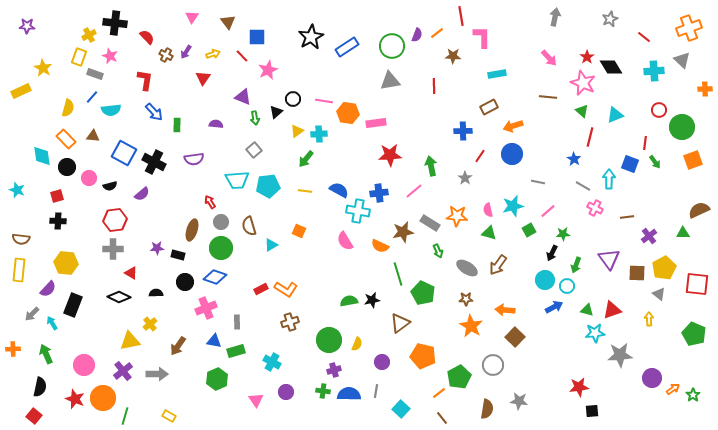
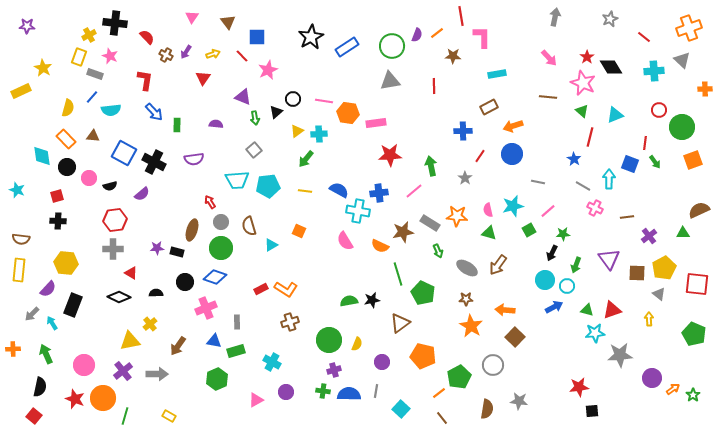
black rectangle at (178, 255): moved 1 px left, 3 px up
pink triangle at (256, 400): rotated 35 degrees clockwise
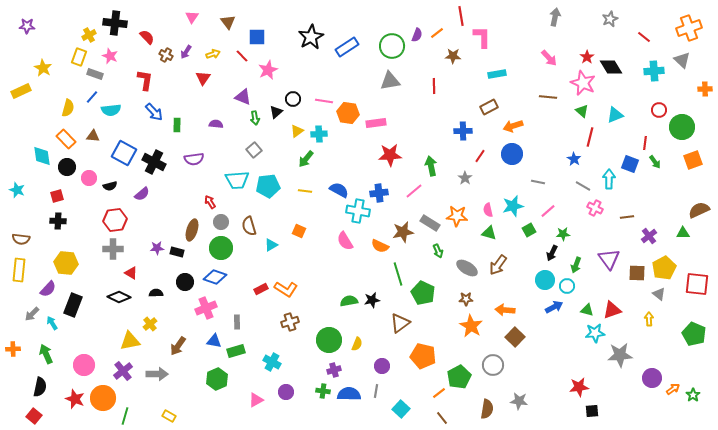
purple circle at (382, 362): moved 4 px down
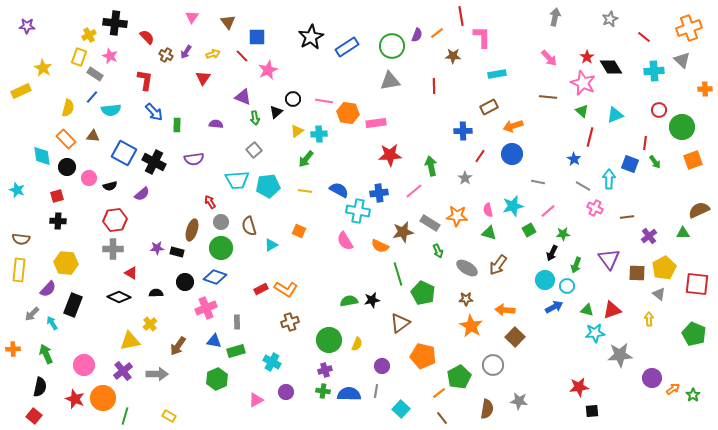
gray rectangle at (95, 74): rotated 14 degrees clockwise
purple cross at (334, 370): moved 9 px left
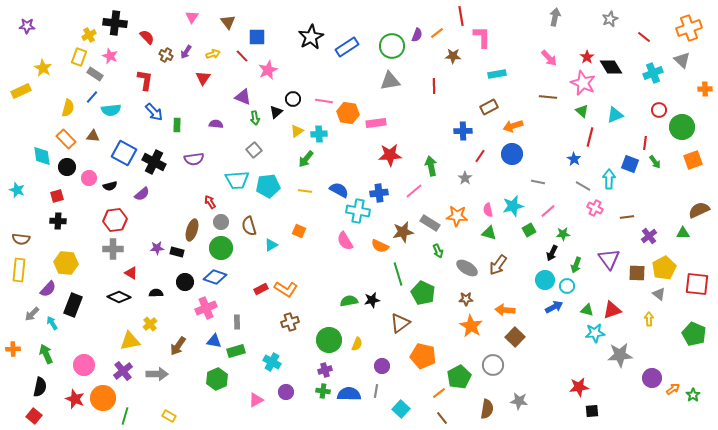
cyan cross at (654, 71): moved 1 px left, 2 px down; rotated 18 degrees counterclockwise
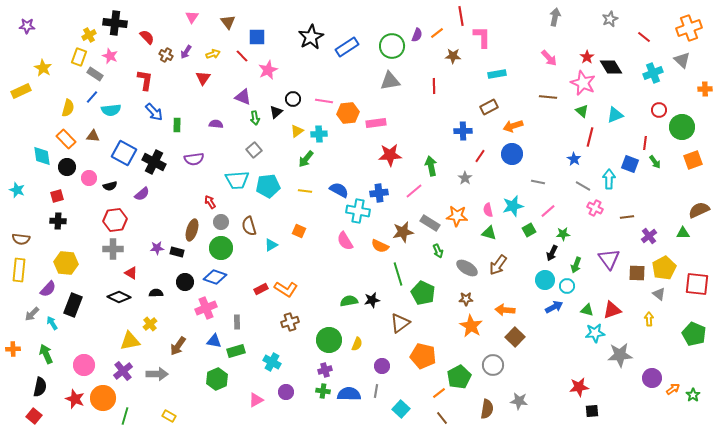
orange hexagon at (348, 113): rotated 15 degrees counterclockwise
